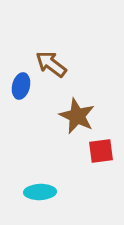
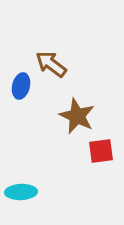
cyan ellipse: moved 19 px left
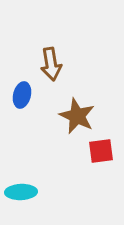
brown arrow: rotated 136 degrees counterclockwise
blue ellipse: moved 1 px right, 9 px down
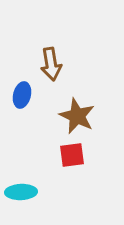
red square: moved 29 px left, 4 px down
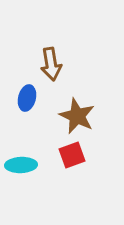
blue ellipse: moved 5 px right, 3 px down
red square: rotated 12 degrees counterclockwise
cyan ellipse: moved 27 px up
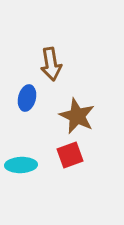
red square: moved 2 px left
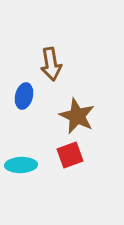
blue ellipse: moved 3 px left, 2 px up
